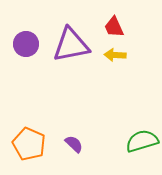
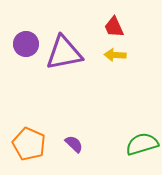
purple triangle: moved 7 px left, 8 px down
green semicircle: moved 3 px down
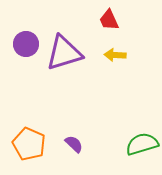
red trapezoid: moved 5 px left, 7 px up
purple triangle: rotated 6 degrees counterclockwise
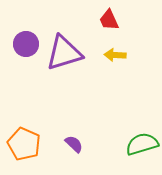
orange pentagon: moved 5 px left
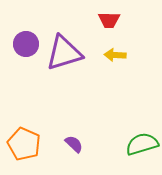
red trapezoid: rotated 65 degrees counterclockwise
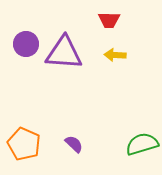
purple triangle: rotated 21 degrees clockwise
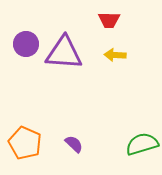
orange pentagon: moved 1 px right, 1 px up
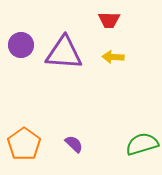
purple circle: moved 5 px left, 1 px down
yellow arrow: moved 2 px left, 2 px down
orange pentagon: moved 1 px left, 1 px down; rotated 12 degrees clockwise
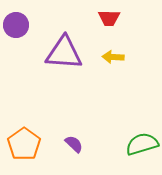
red trapezoid: moved 2 px up
purple circle: moved 5 px left, 20 px up
